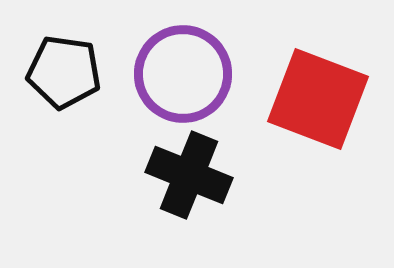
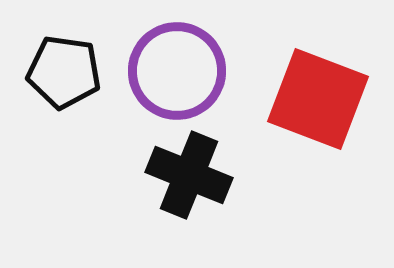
purple circle: moved 6 px left, 3 px up
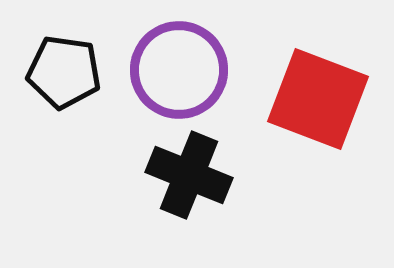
purple circle: moved 2 px right, 1 px up
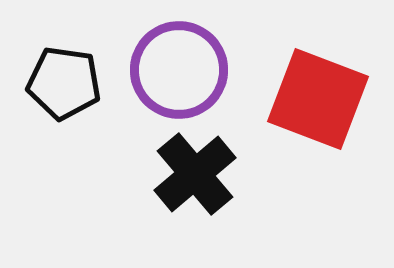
black pentagon: moved 11 px down
black cross: moved 6 px right, 1 px up; rotated 28 degrees clockwise
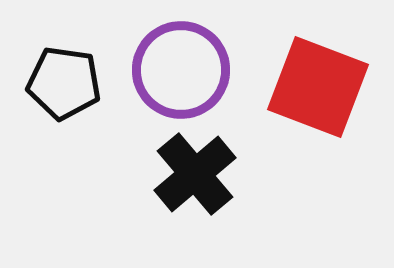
purple circle: moved 2 px right
red square: moved 12 px up
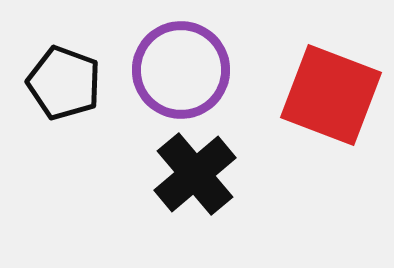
black pentagon: rotated 12 degrees clockwise
red square: moved 13 px right, 8 px down
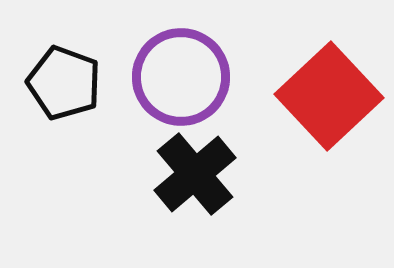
purple circle: moved 7 px down
red square: moved 2 px left, 1 px down; rotated 26 degrees clockwise
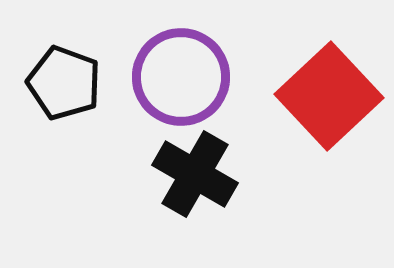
black cross: rotated 20 degrees counterclockwise
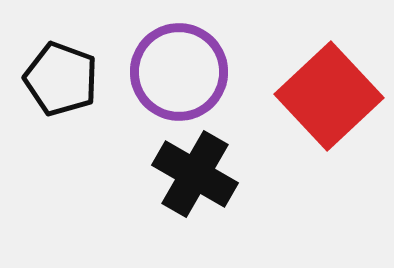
purple circle: moved 2 px left, 5 px up
black pentagon: moved 3 px left, 4 px up
